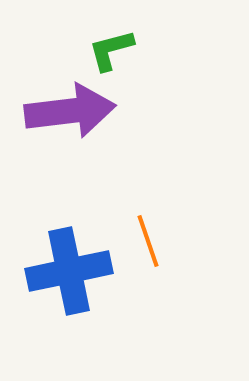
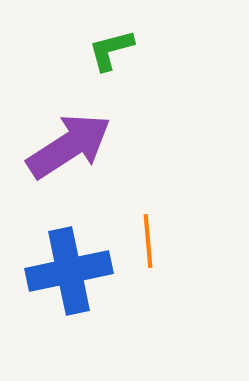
purple arrow: moved 1 px left, 35 px down; rotated 26 degrees counterclockwise
orange line: rotated 14 degrees clockwise
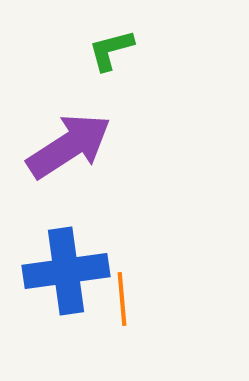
orange line: moved 26 px left, 58 px down
blue cross: moved 3 px left; rotated 4 degrees clockwise
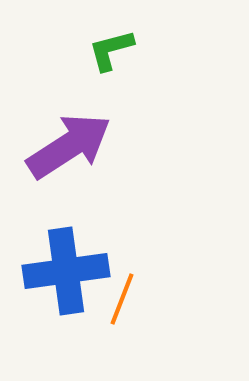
orange line: rotated 26 degrees clockwise
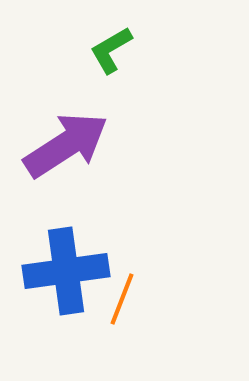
green L-shape: rotated 15 degrees counterclockwise
purple arrow: moved 3 px left, 1 px up
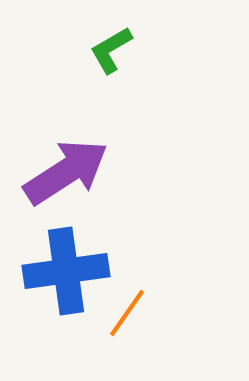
purple arrow: moved 27 px down
orange line: moved 5 px right, 14 px down; rotated 14 degrees clockwise
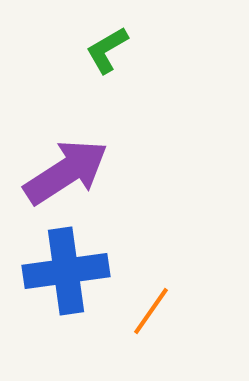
green L-shape: moved 4 px left
orange line: moved 24 px right, 2 px up
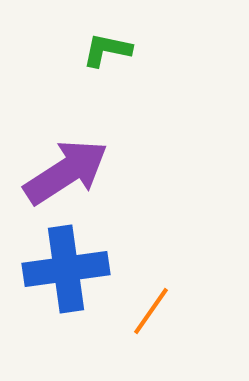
green L-shape: rotated 42 degrees clockwise
blue cross: moved 2 px up
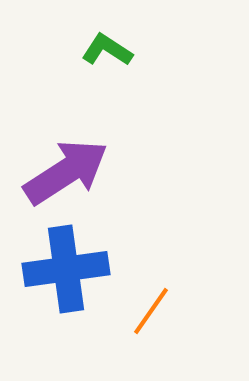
green L-shape: rotated 21 degrees clockwise
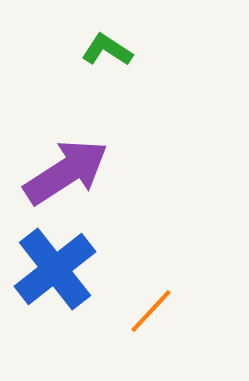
blue cross: moved 11 px left; rotated 30 degrees counterclockwise
orange line: rotated 8 degrees clockwise
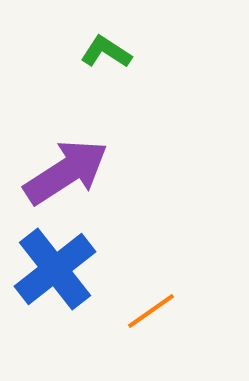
green L-shape: moved 1 px left, 2 px down
orange line: rotated 12 degrees clockwise
